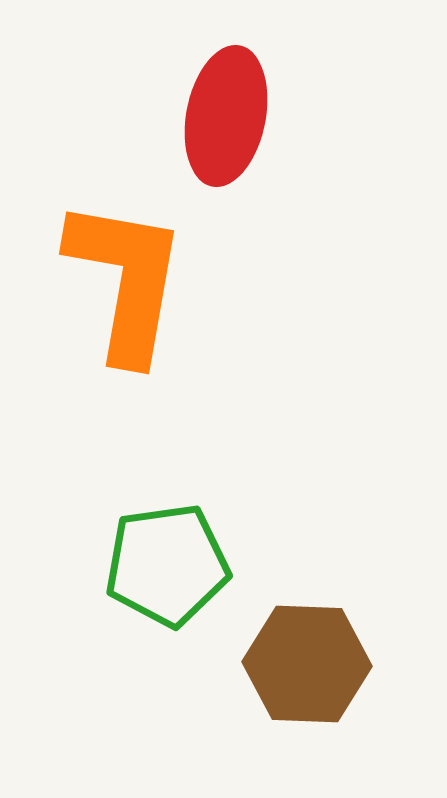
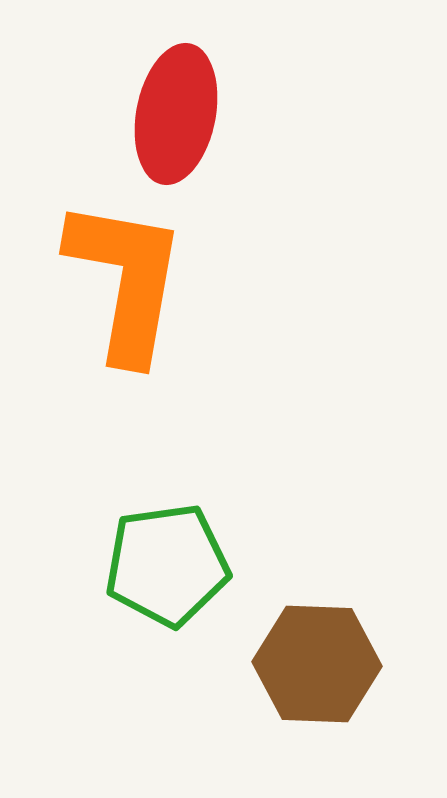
red ellipse: moved 50 px left, 2 px up
brown hexagon: moved 10 px right
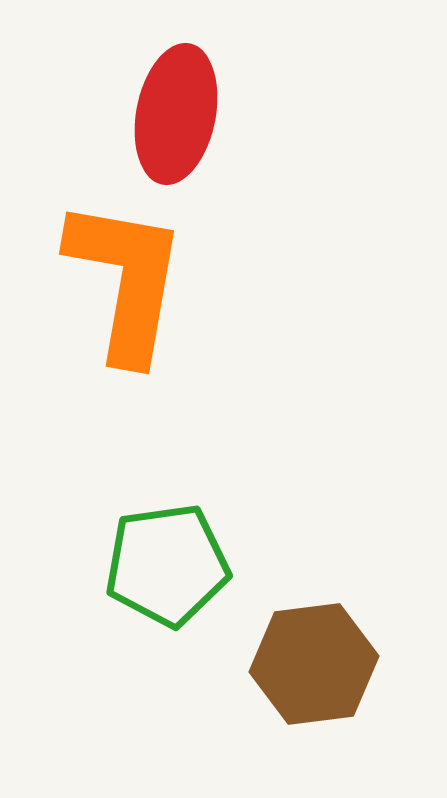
brown hexagon: moved 3 px left; rotated 9 degrees counterclockwise
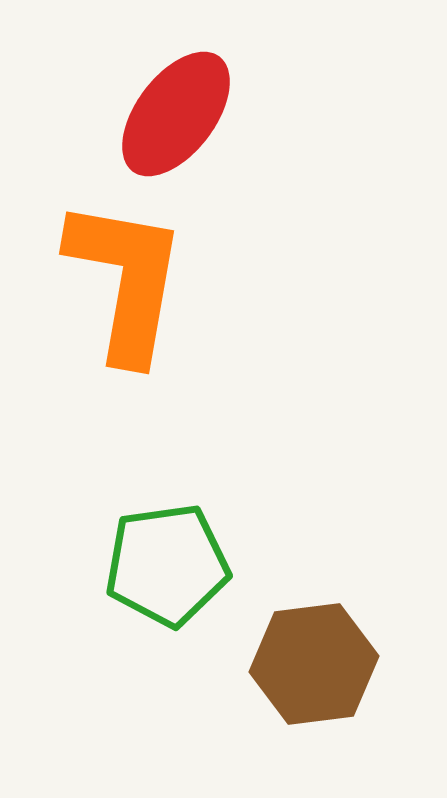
red ellipse: rotated 26 degrees clockwise
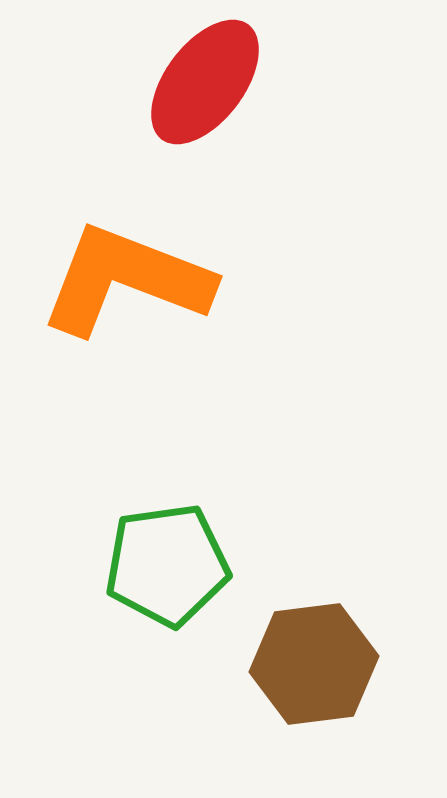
red ellipse: moved 29 px right, 32 px up
orange L-shape: rotated 79 degrees counterclockwise
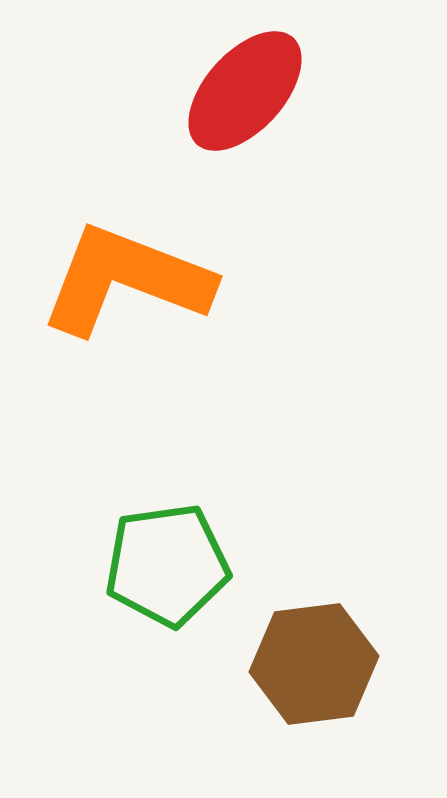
red ellipse: moved 40 px right, 9 px down; rotated 5 degrees clockwise
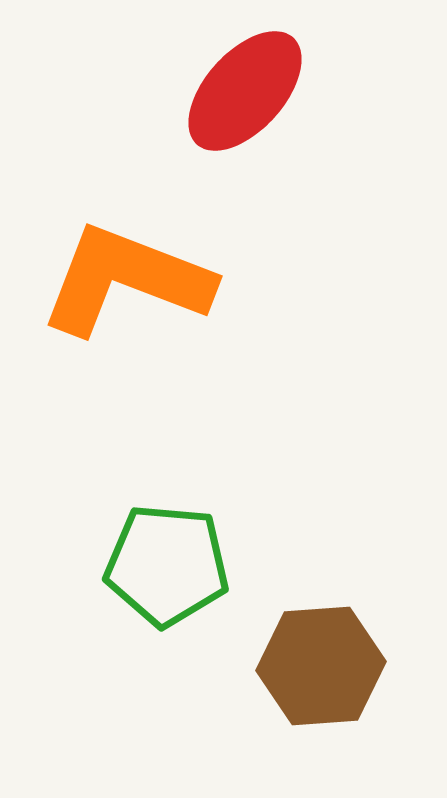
green pentagon: rotated 13 degrees clockwise
brown hexagon: moved 7 px right, 2 px down; rotated 3 degrees clockwise
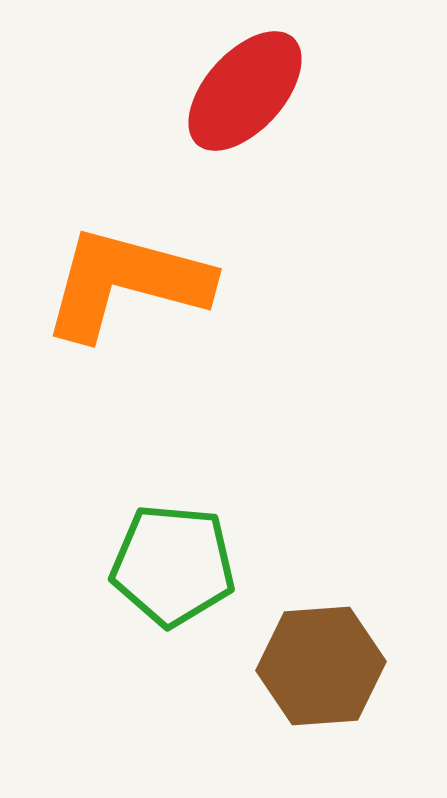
orange L-shape: moved 3 px down; rotated 6 degrees counterclockwise
green pentagon: moved 6 px right
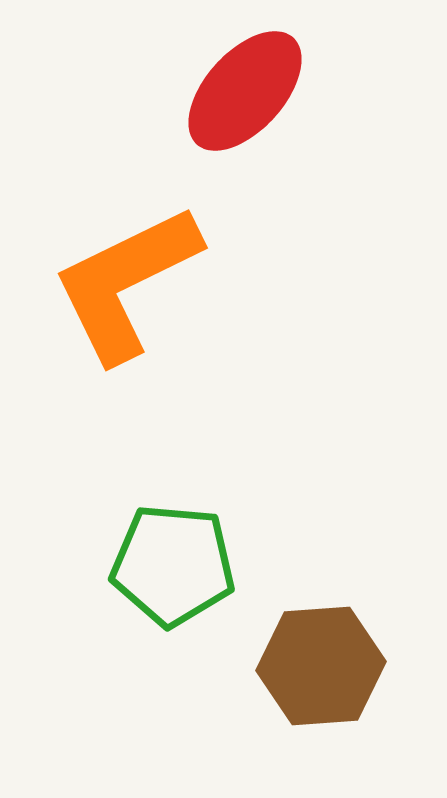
orange L-shape: rotated 41 degrees counterclockwise
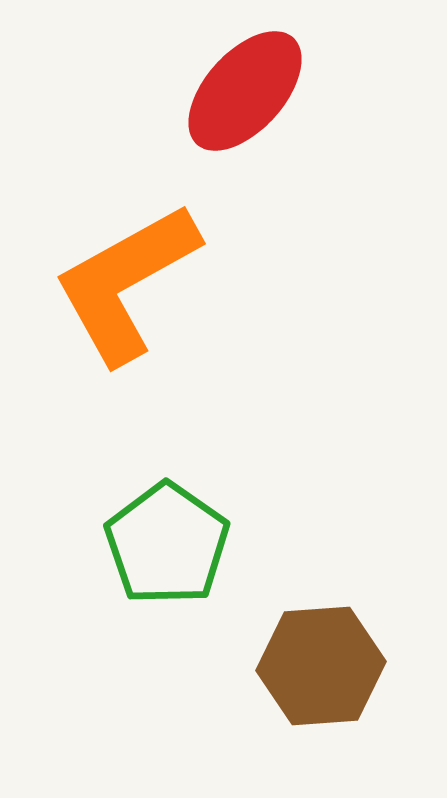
orange L-shape: rotated 3 degrees counterclockwise
green pentagon: moved 6 px left, 21 px up; rotated 30 degrees clockwise
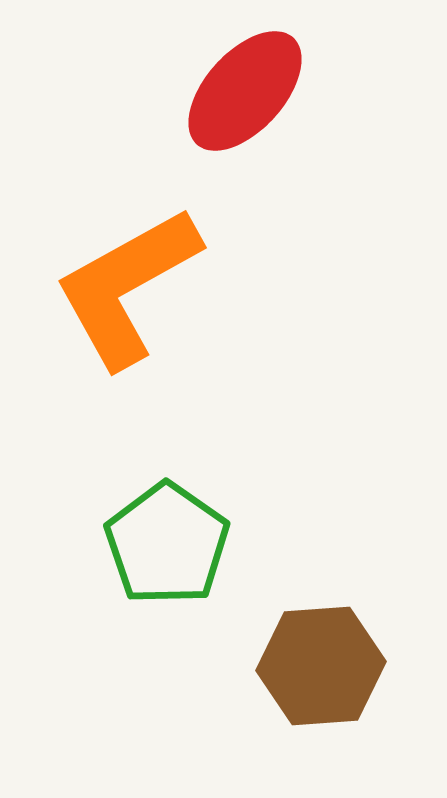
orange L-shape: moved 1 px right, 4 px down
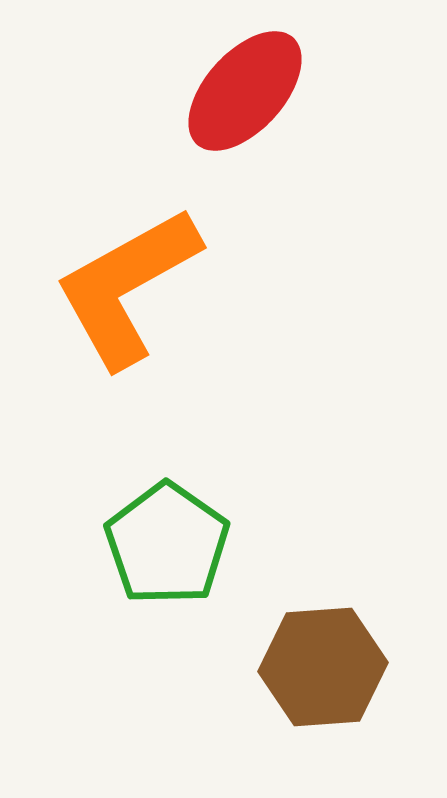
brown hexagon: moved 2 px right, 1 px down
